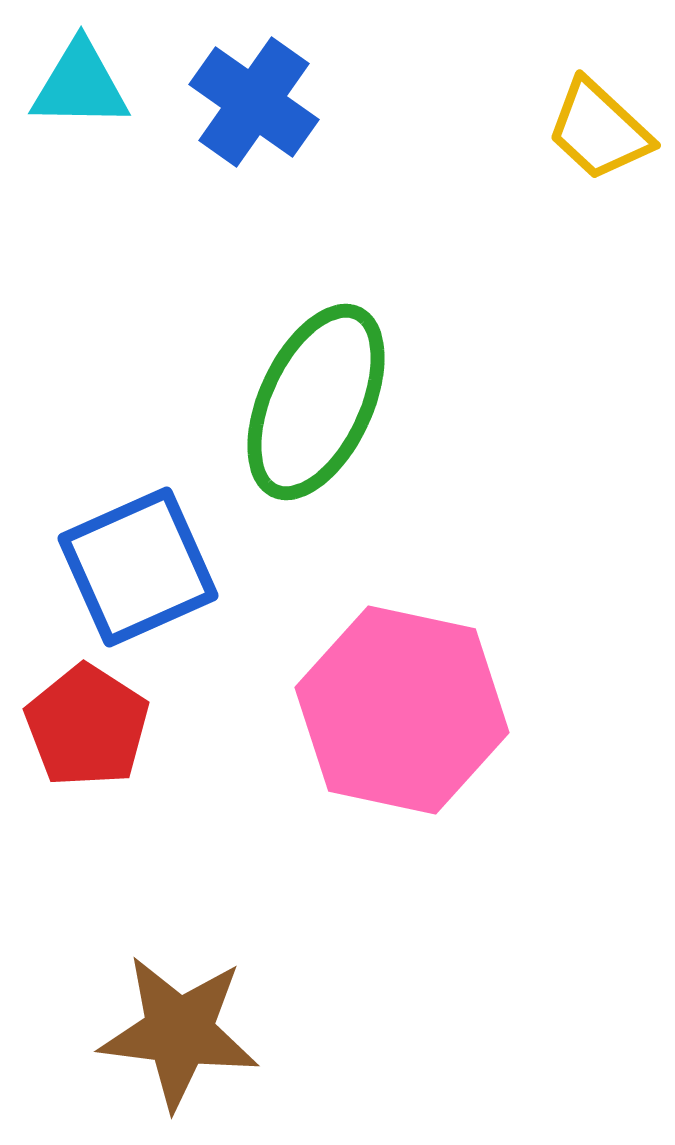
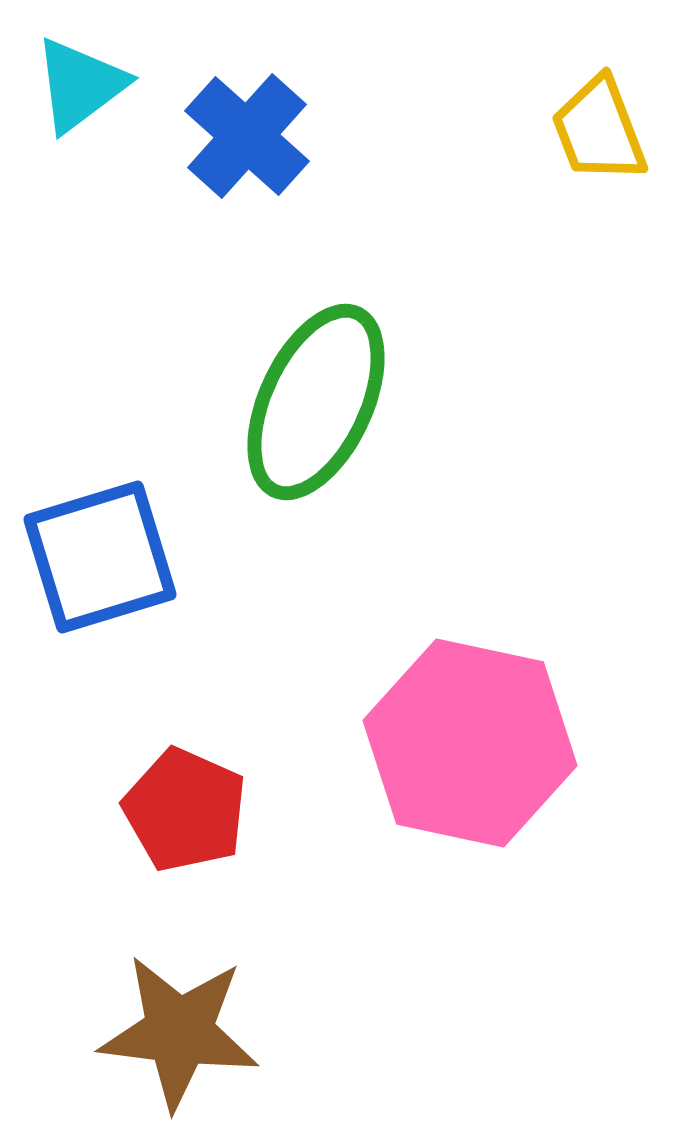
cyan triangle: rotated 38 degrees counterclockwise
blue cross: moved 7 px left, 34 px down; rotated 7 degrees clockwise
yellow trapezoid: rotated 26 degrees clockwise
blue square: moved 38 px left, 10 px up; rotated 7 degrees clockwise
pink hexagon: moved 68 px right, 33 px down
red pentagon: moved 98 px right, 84 px down; rotated 9 degrees counterclockwise
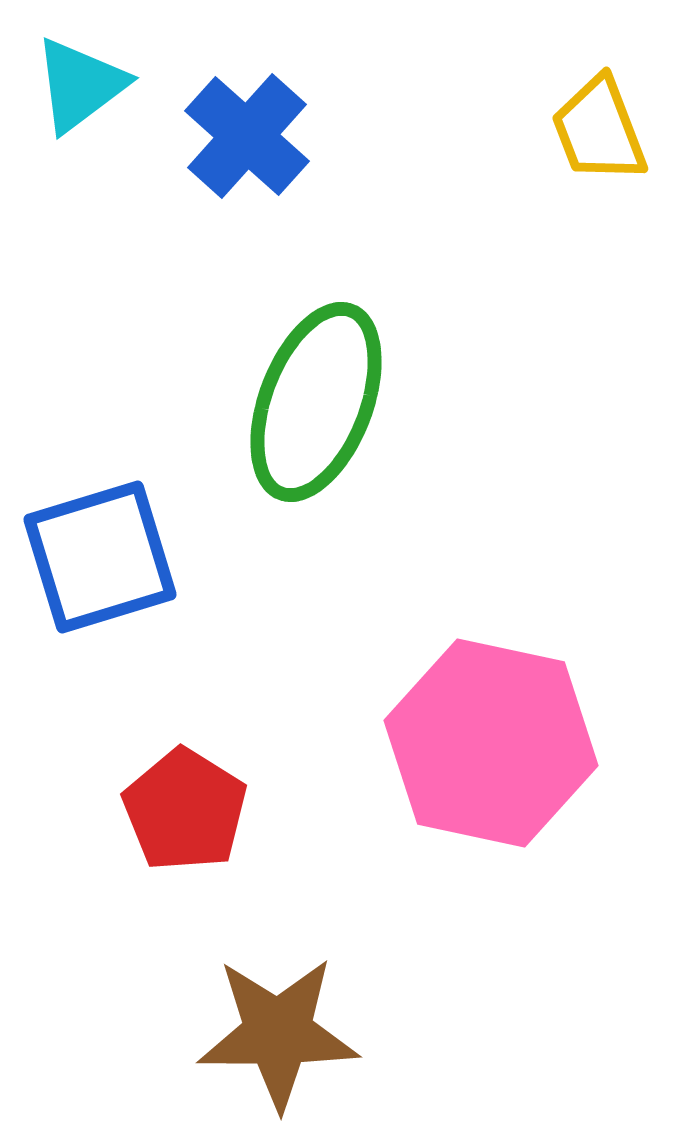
green ellipse: rotated 4 degrees counterclockwise
pink hexagon: moved 21 px right
red pentagon: rotated 8 degrees clockwise
brown star: moved 99 px right, 1 px down; rotated 7 degrees counterclockwise
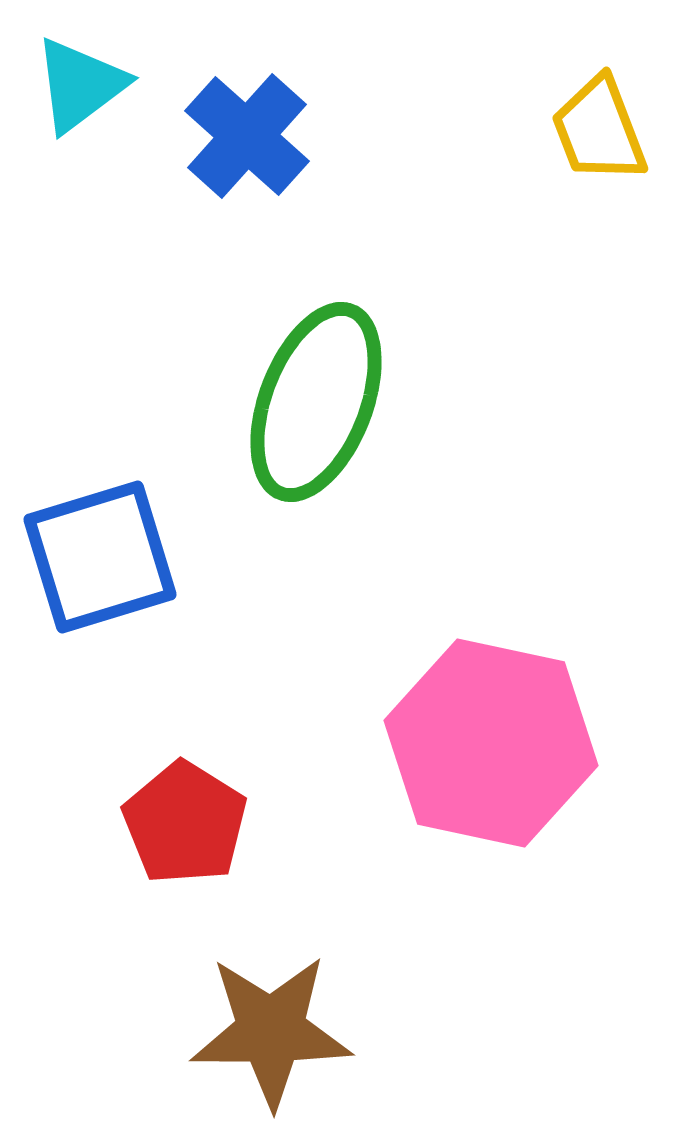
red pentagon: moved 13 px down
brown star: moved 7 px left, 2 px up
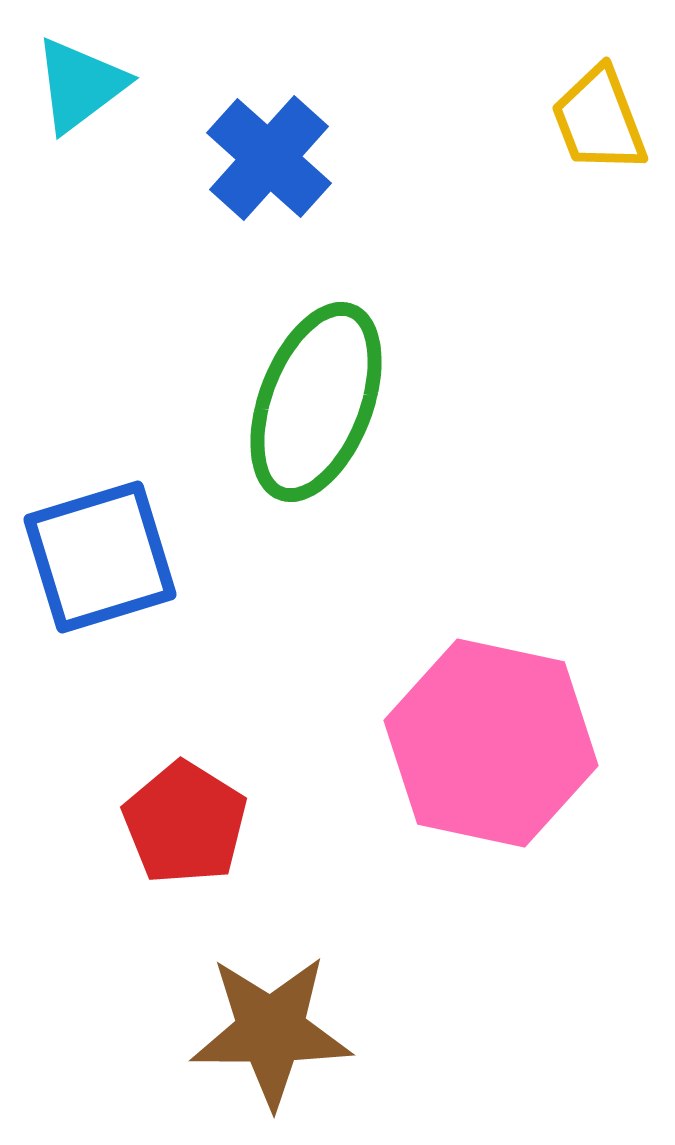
yellow trapezoid: moved 10 px up
blue cross: moved 22 px right, 22 px down
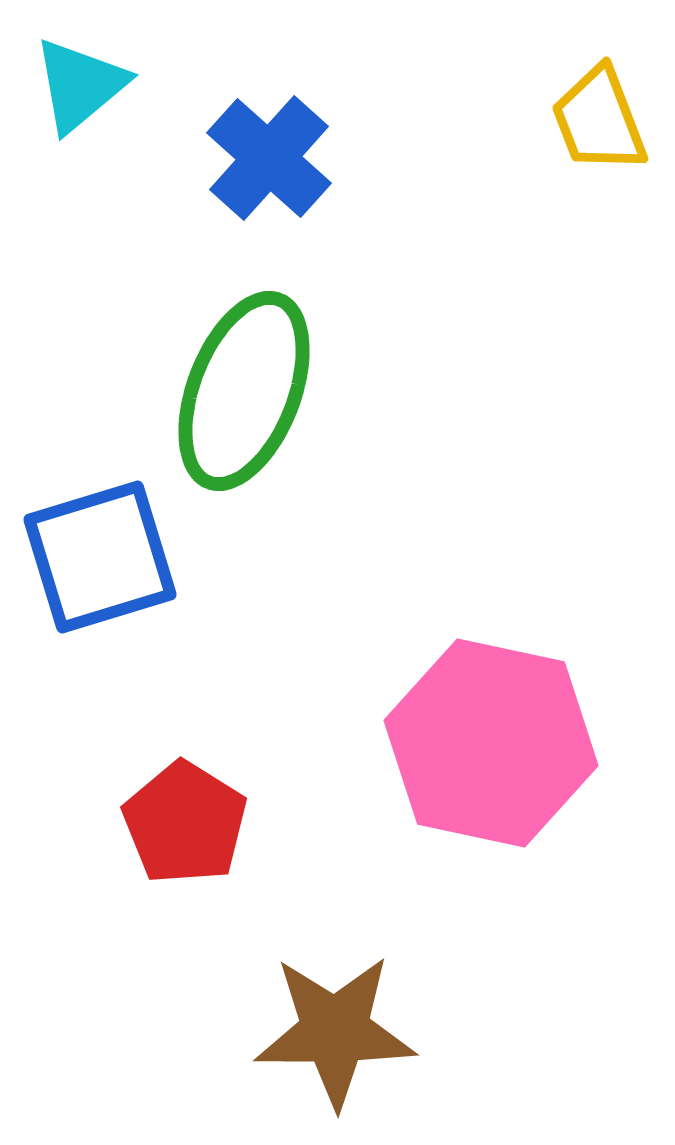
cyan triangle: rotated 3 degrees counterclockwise
green ellipse: moved 72 px left, 11 px up
brown star: moved 64 px right
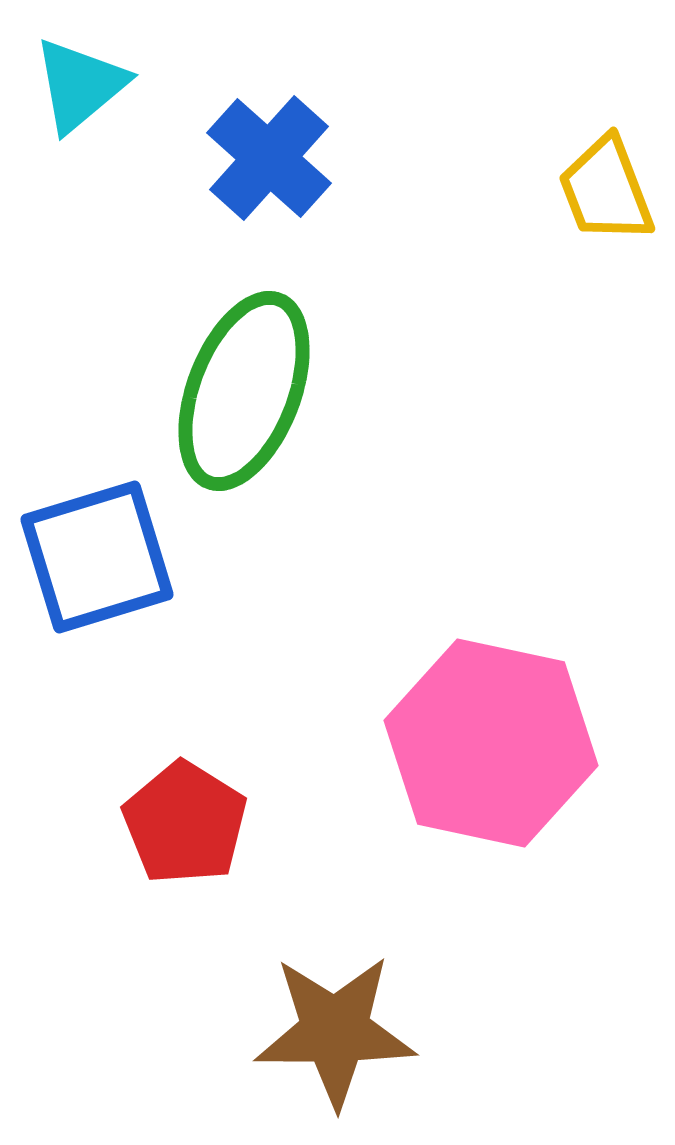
yellow trapezoid: moved 7 px right, 70 px down
blue square: moved 3 px left
